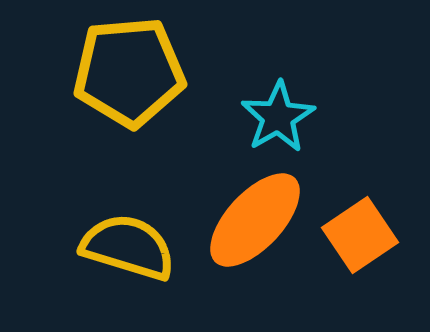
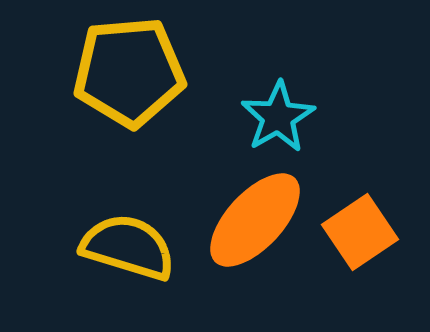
orange square: moved 3 px up
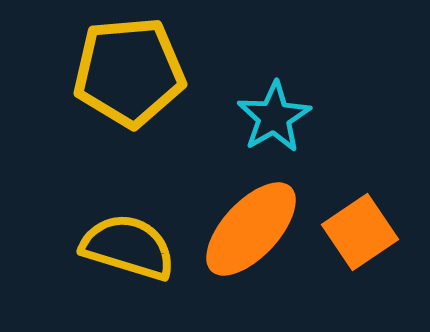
cyan star: moved 4 px left
orange ellipse: moved 4 px left, 9 px down
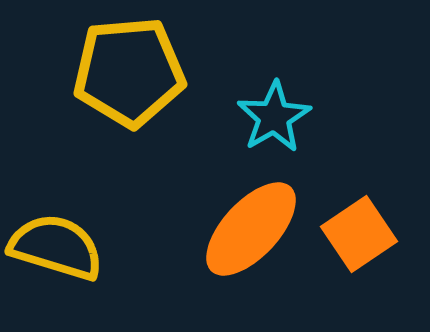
orange square: moved 1 px left, 2 px down
yellow semicircle: moved 72 px left
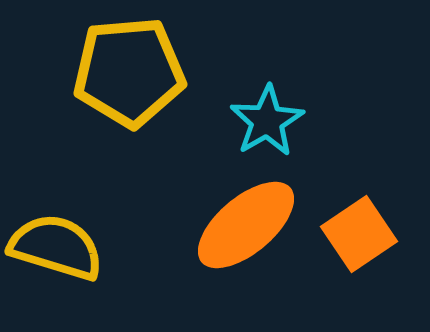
cyan star: moved 7 px left, 4 px down
orange ellipse: moved 5 px left, 4 px up; rotated 7 degrees clockwise
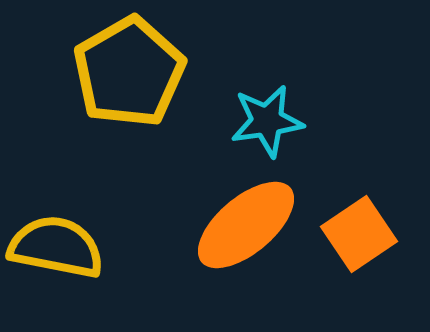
yellow pentagon: rotated 25 degrees counterclockwise
cyan star: rotated 22 degrees clockwise
yellow semicircle: rotated 6 degrees counterclockwise
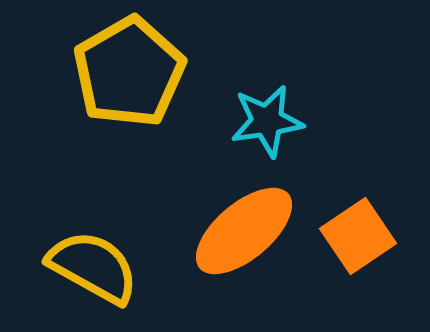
orange ellipse: moved 2 px left, 6 px down
orange square: moved 1 px left, 2 px down
yellow semicircle: moved 37 px right, 20 px down; rotated 18 degrees clockwise
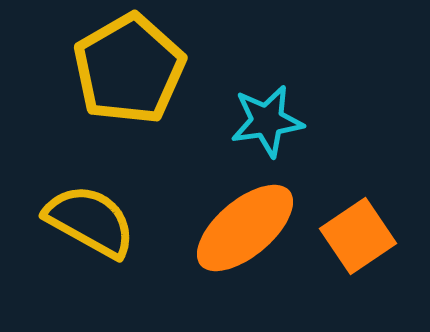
yellow pentagon: moved 3 px up
orange ellipse: moved 1 px right, 3 px up
yellow semicircle: moved 3 px left, 46 px up
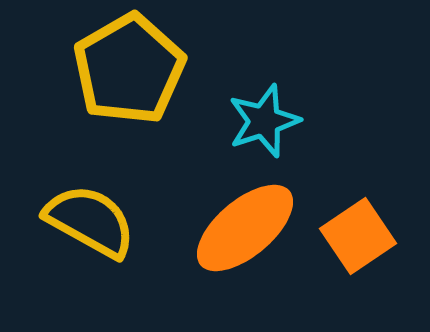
cyan star: moved 3 px left; rotated 10 degrees counterclockwise
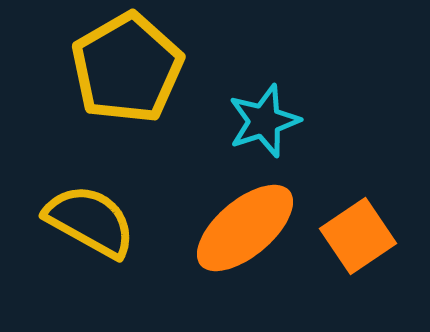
yellow pentagon: moved 2 px left, 1 px up
